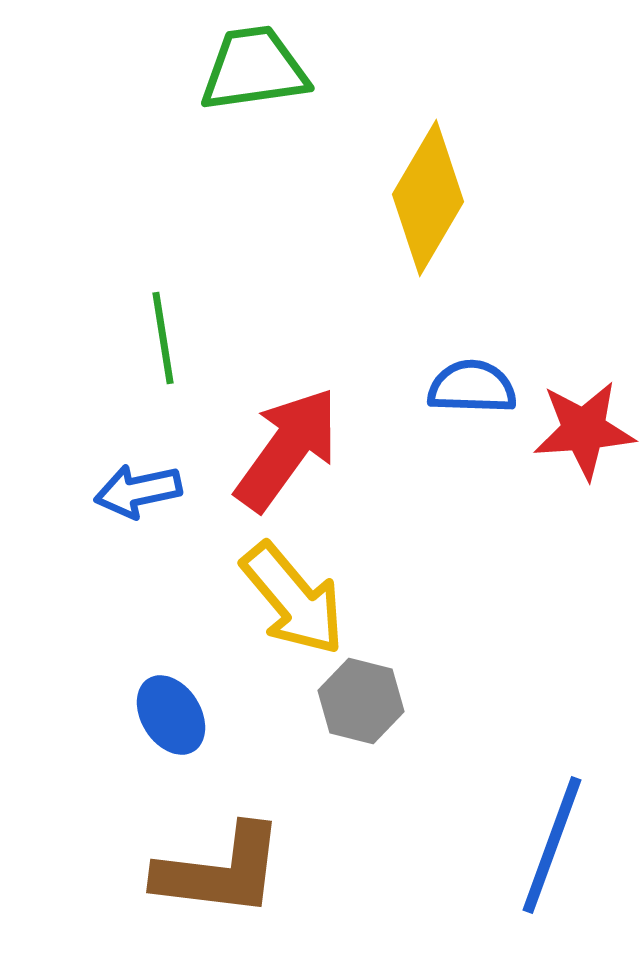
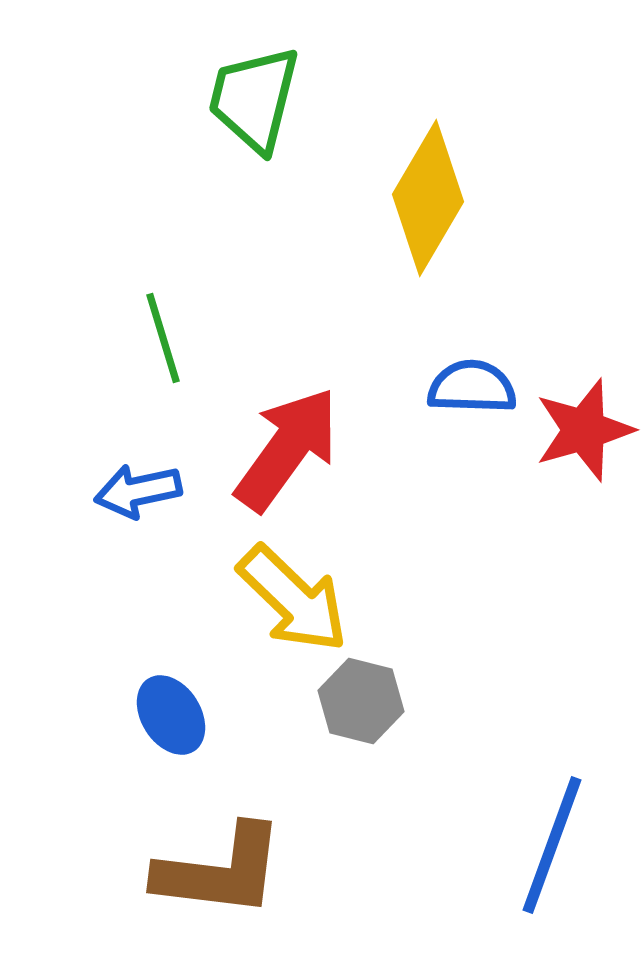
green trapezoid: moved 30 px down; rotated 68 degrees counterclockwise
green line: rotated 8 degrees counterclockwise
red star: rotated 12 degrees counterclockwise
yellow arrow: rotated 6 degrees counterclockwise
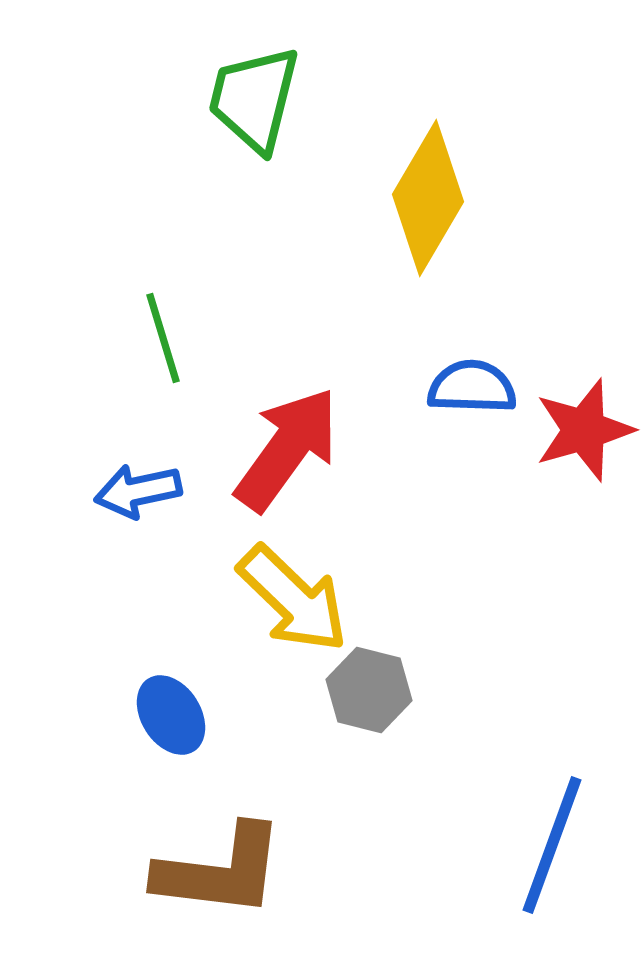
gray hexagon: moved 8 px right, 11 px up
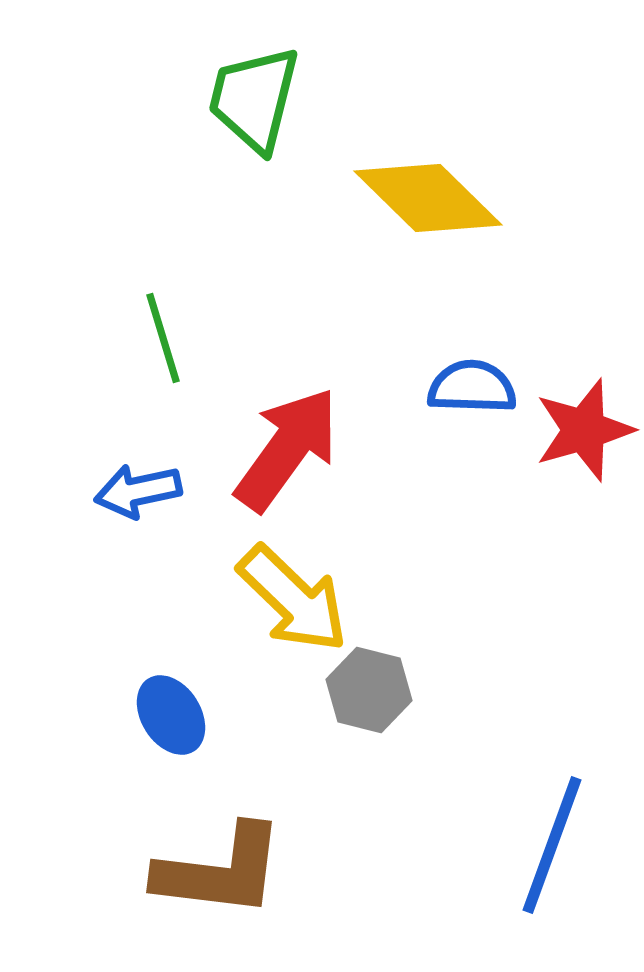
yellow diamond: rotated 76 degrees counterclockwise
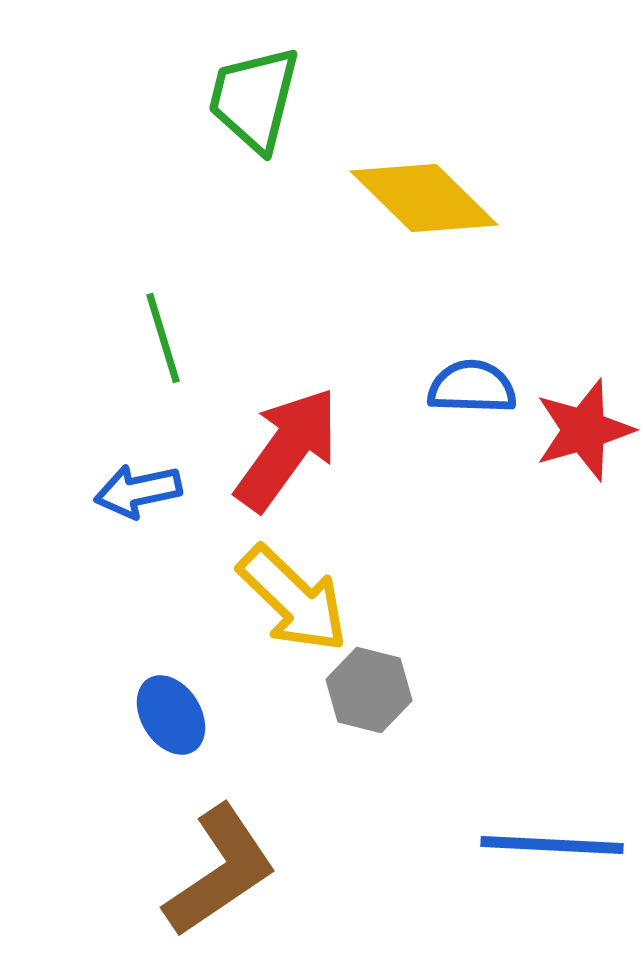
yellow diamond: moved 4 px left
blue line: rotated 73 degrees clockwise
brown L-shape: rotated 41 degrees counterclockwise
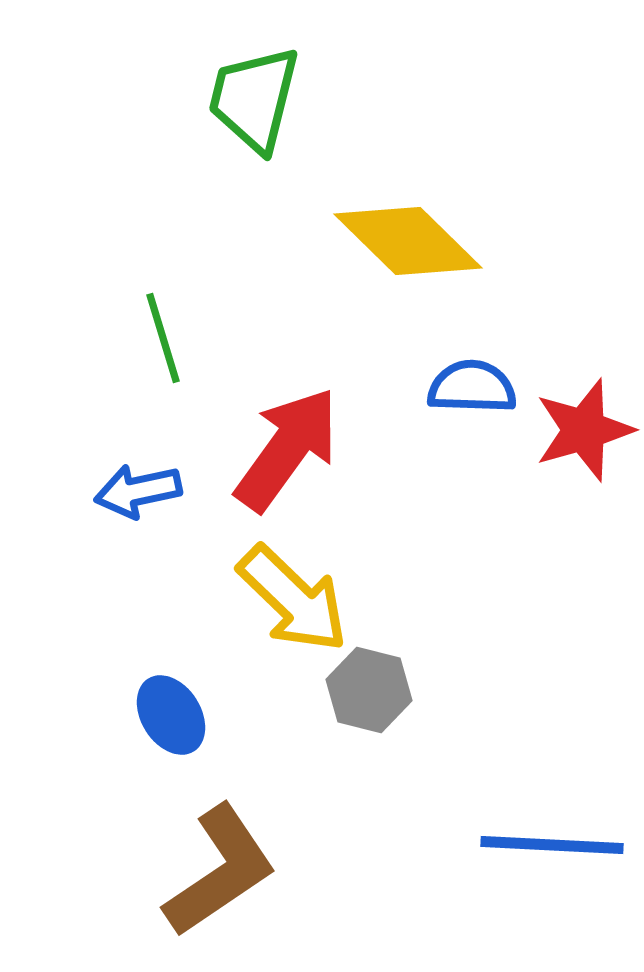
yellow diamond: moved 16 px left, 43 px down
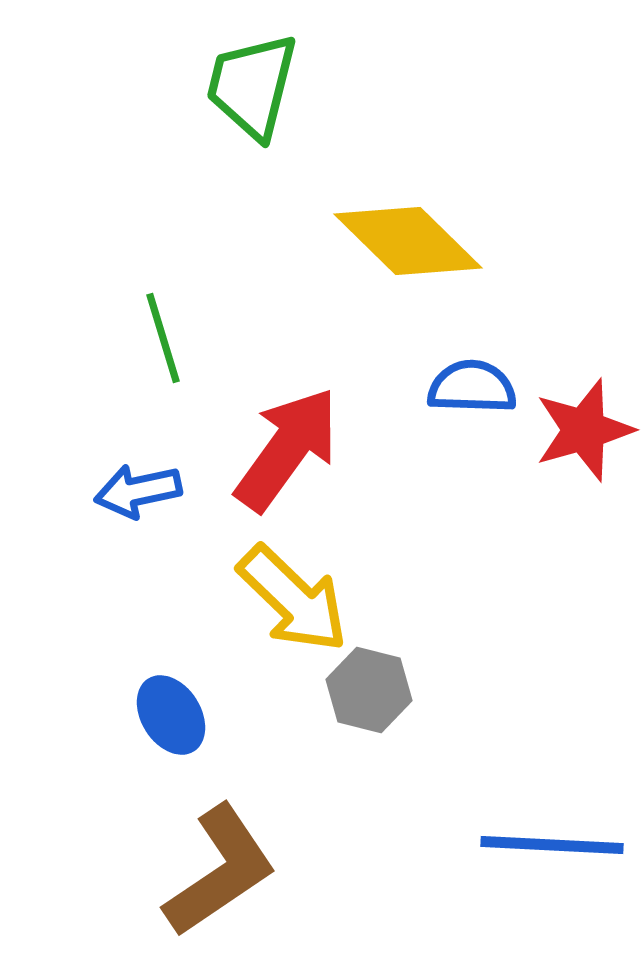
green trapezoid: moved 2 px left, 13 px up
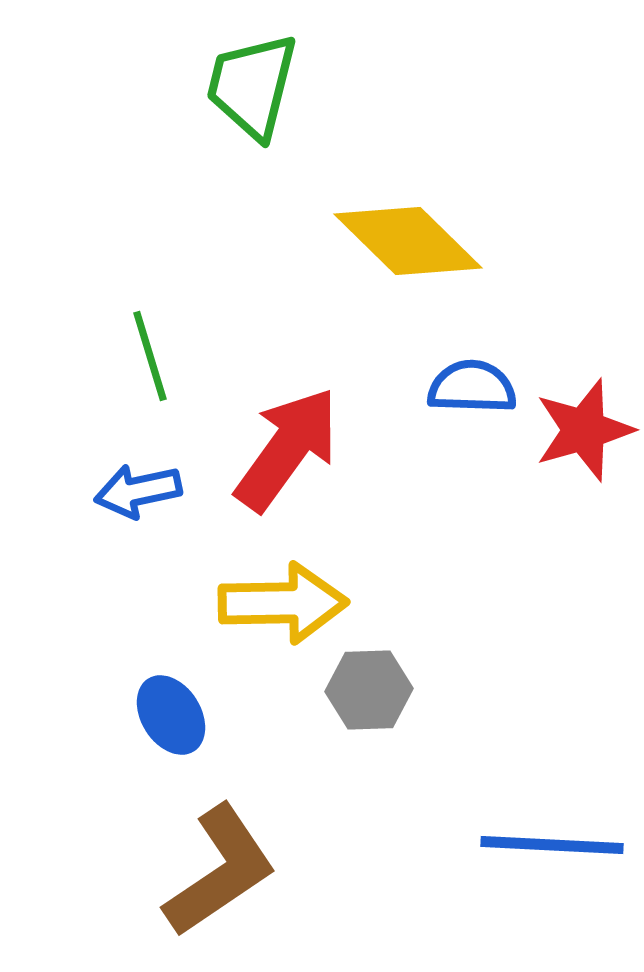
green line: moved 13 px left, 18 px down
yellow arrow: moved 10 px left, 4 px down; rotated 45 degrees counterclockwise
gray hexagon: rotated 16 degrees counterclockwise
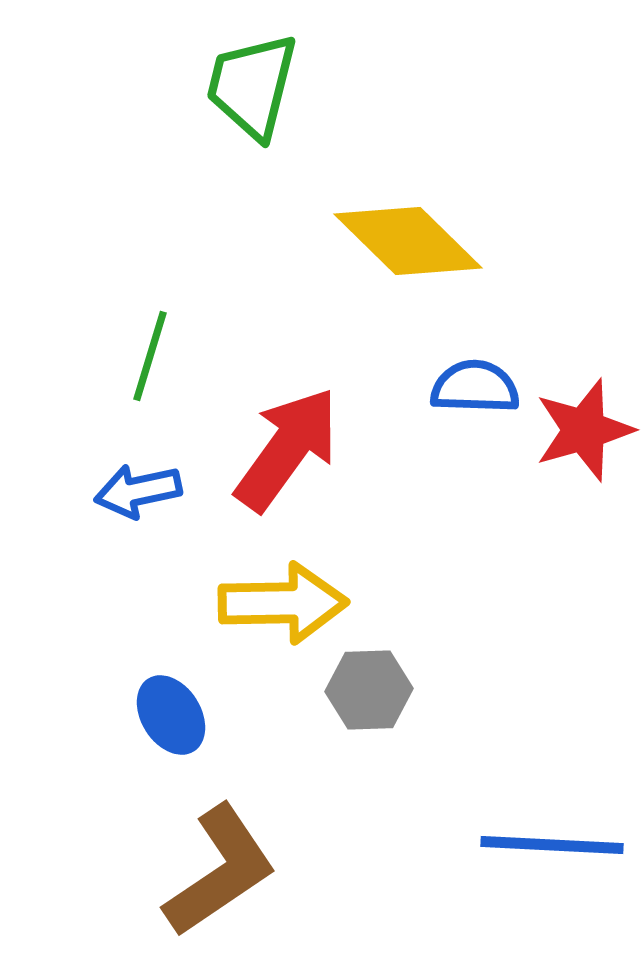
green line: rotated 34 degrees clockwise
blue semicircle: moved 3 px right
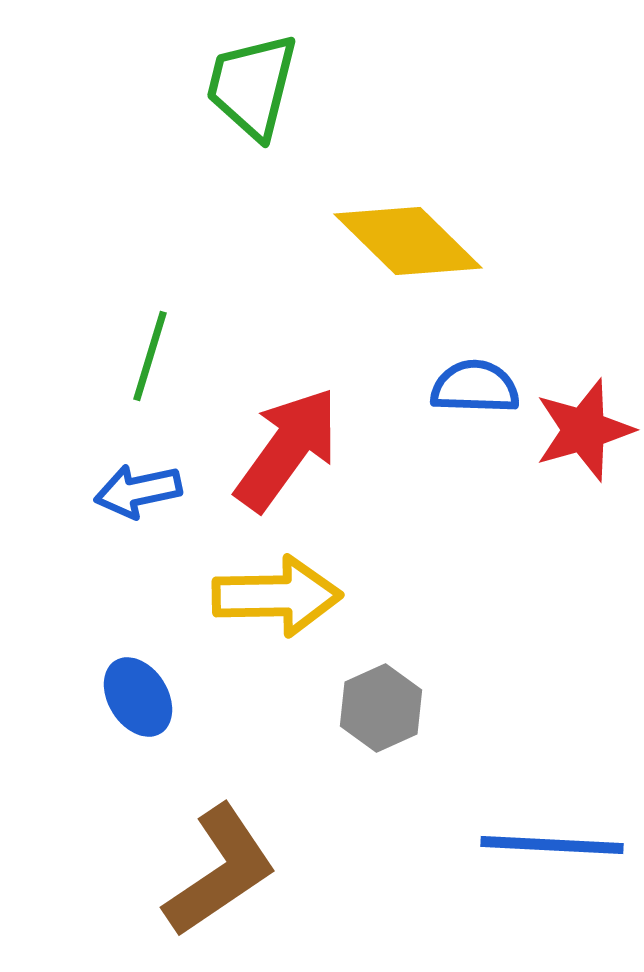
yellow arrow: moved 6 px left, 7 px up
gray hexagon: moved 12 px right, 18 px down; rotated 22 degrees counterclockwise
blue ellipse: moved 33 px left, 18 px up
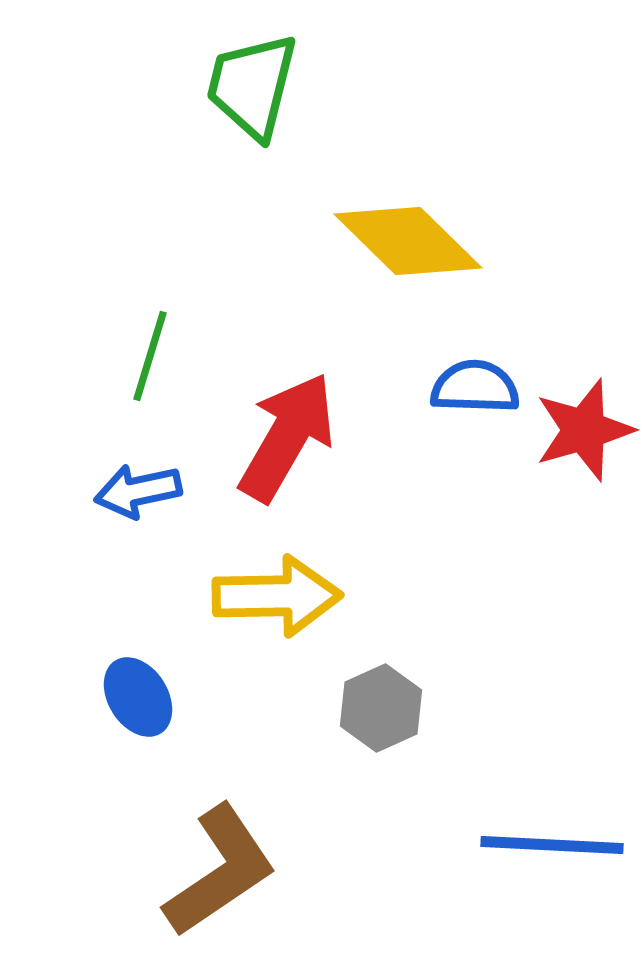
red arrow: moved 12 px up; rotated 6 degrees counterclockwise
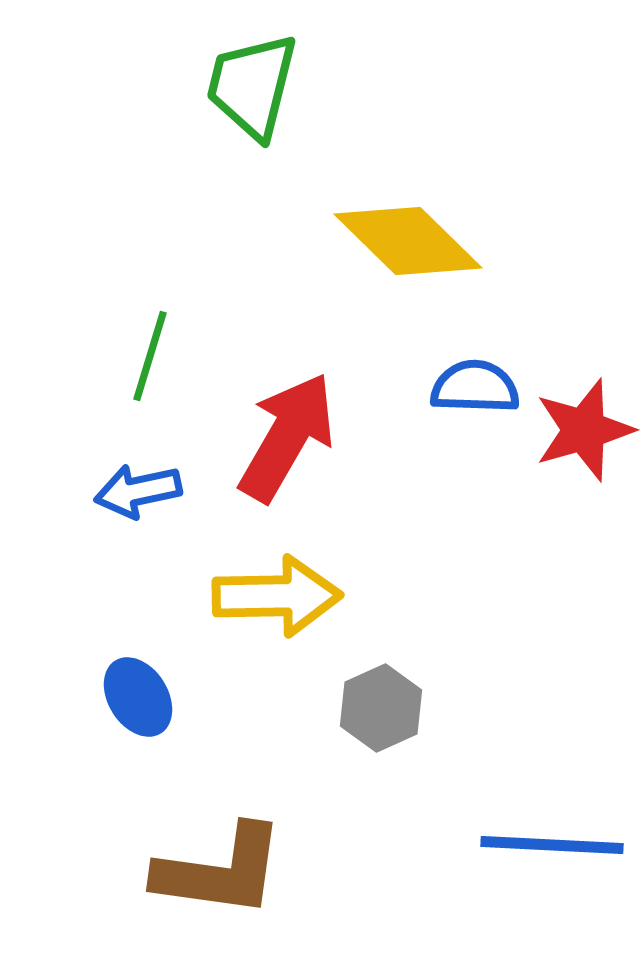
brown L-shape: rotated 42 degrees clockwise
